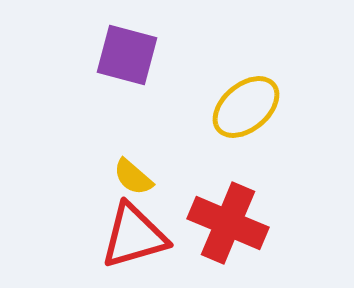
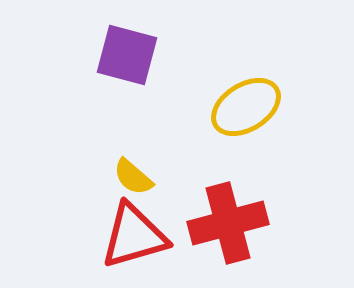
yellow ellipse: rotated 8 degrees clockwise
red cross: rotated 38 degrees counterclockwise
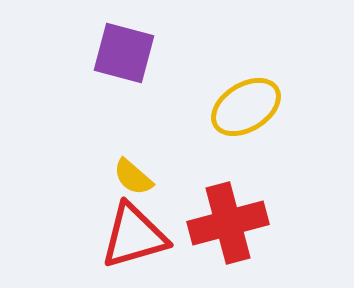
purple square: moved 3 px left, 2 px up
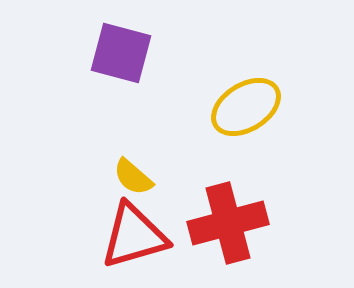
purple square: moved 3 px left
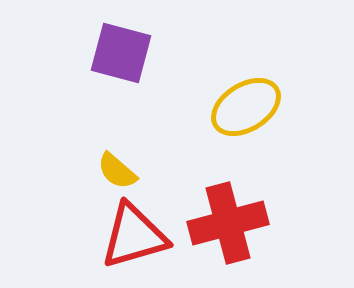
yellow semicircle: moved 16 px left, 6 px up
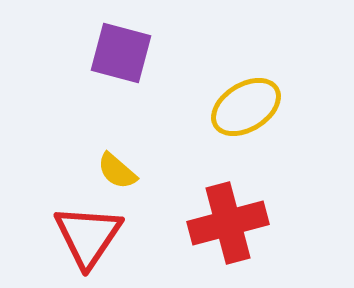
red triangle: moved 46 px left; rotated 40 degrees counterclockwise
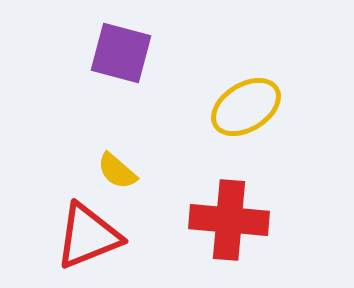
red cross: moved 1 px right, 3 px up; rotated 20 degrees clockwise
red triangle: rotated 34 degrees clockwise
